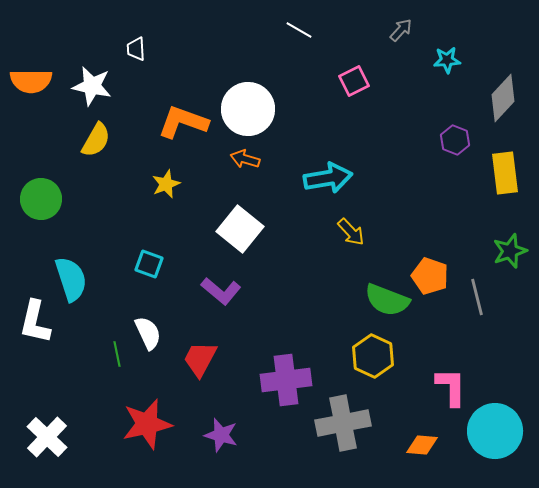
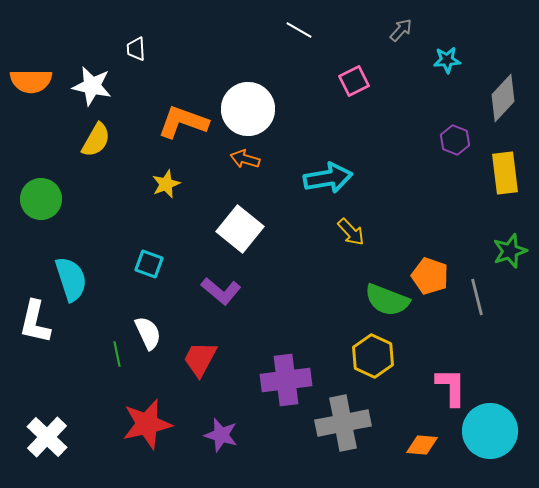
cyan circle: moved 5 px left
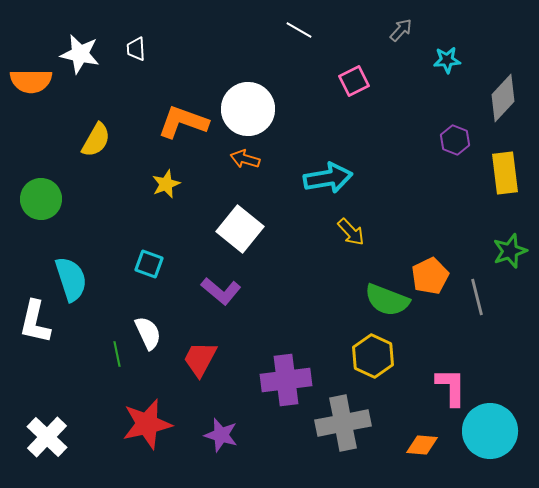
white star: moved 12 px left, 32 px up
orange pentagon: rotated 27 degrees clockwise
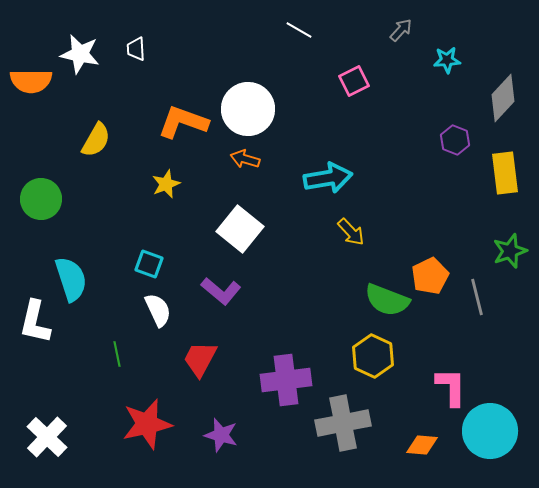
white semicircle: moved 10 px right, 23 px up
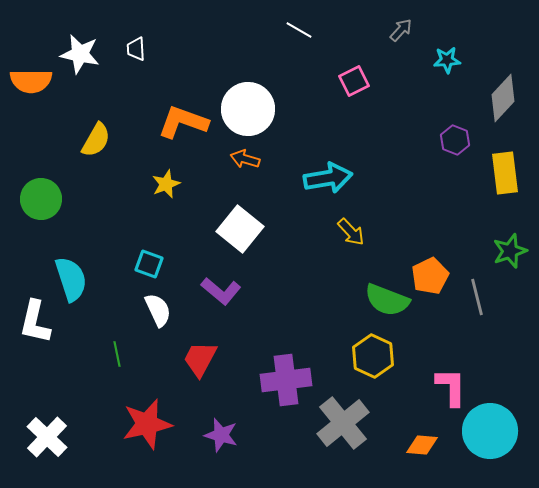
gray cross: rotated 28 degrees counterclockwise
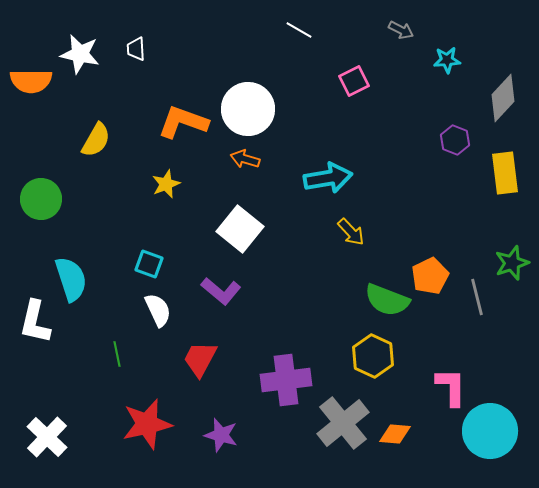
gray arrow: rotated 75 degrees clockwise
green star: moved 2 px right, 12 px down
orange diamond: moved 27 px left, 11 px up
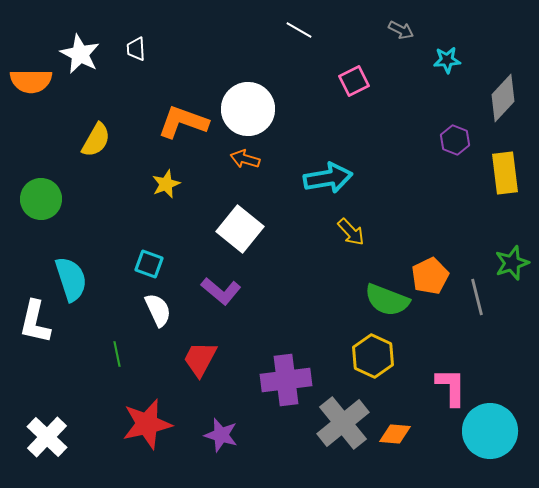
white star: rotated 15 degrees clockwise
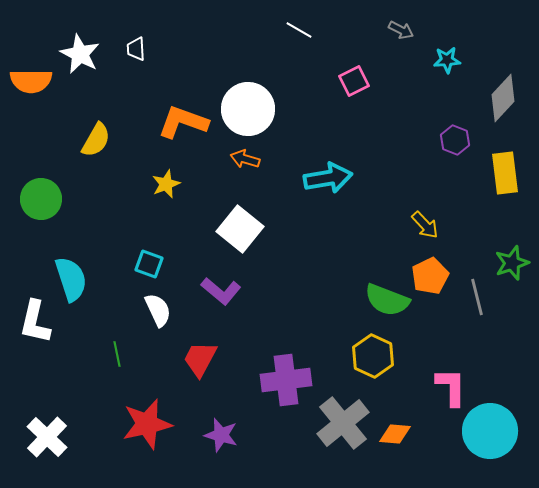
yellow arrow: moved 74 px right, 7 px up
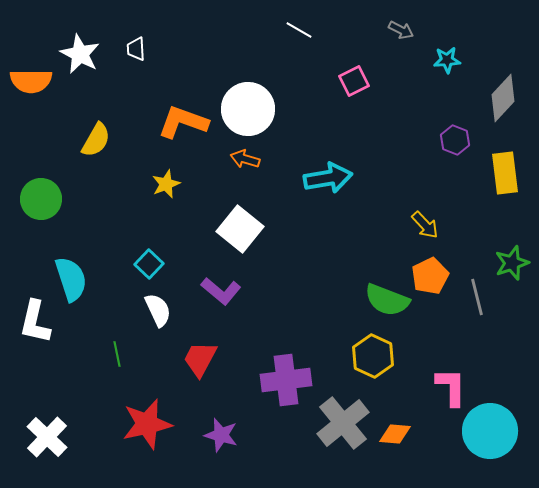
cyan square: rotated 24 degrees clockwise
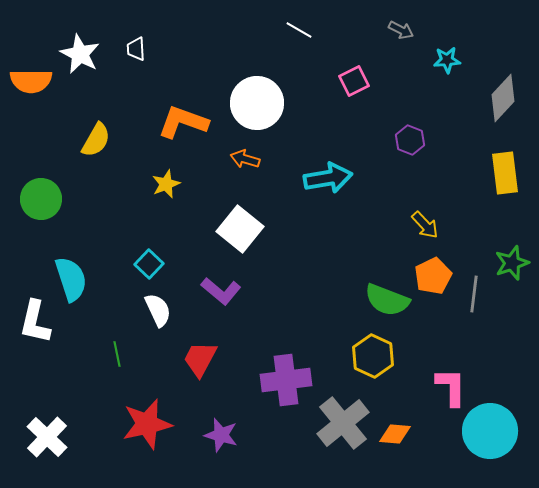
white circle: moved 9 px right, 6 px up
purple hexagon: moved 45 px left
orange pentagon: moved 3 px right
gray line: moved 3 px left, 3 px up; rotated 21 degrees clockwise
